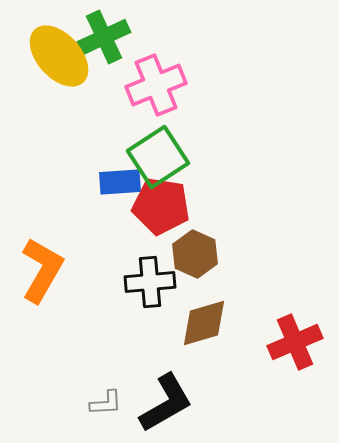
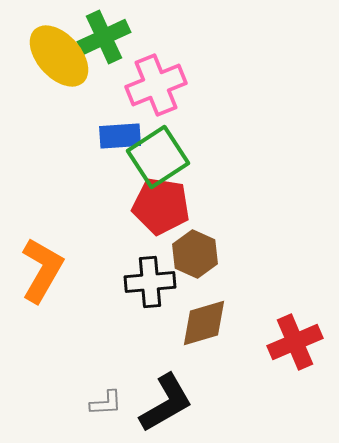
blue rectangle: moved 46 px up
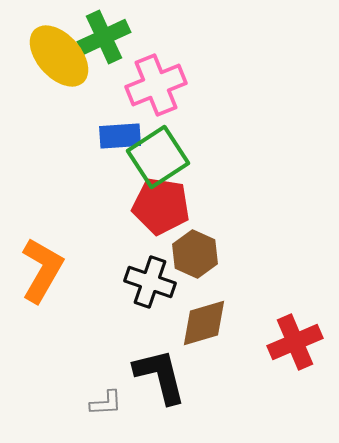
black cross: rotated 24 degrees clockwise
black L-shape: moved 6 px left, 27 px up; rotated 74 degrees counterclockwise
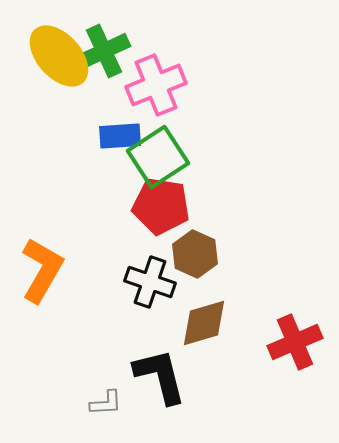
green cross: moved 14 px down
